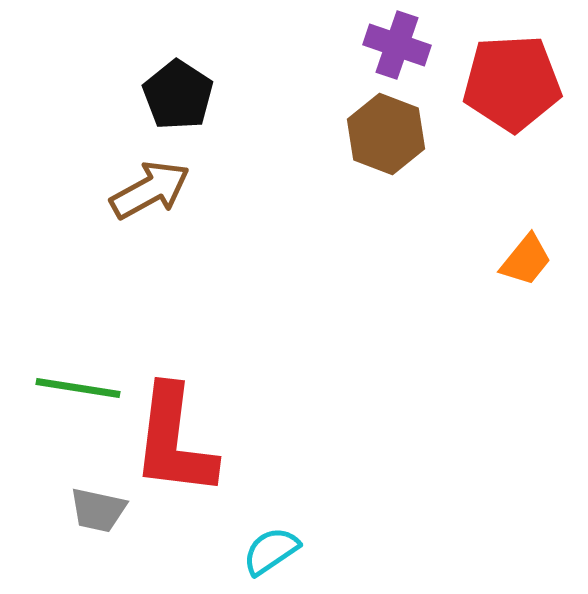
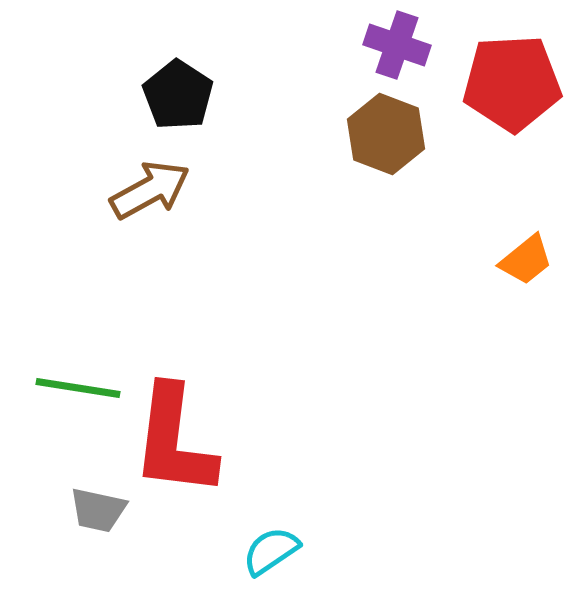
orange trapezoid: rotated 12 degrees clockwise
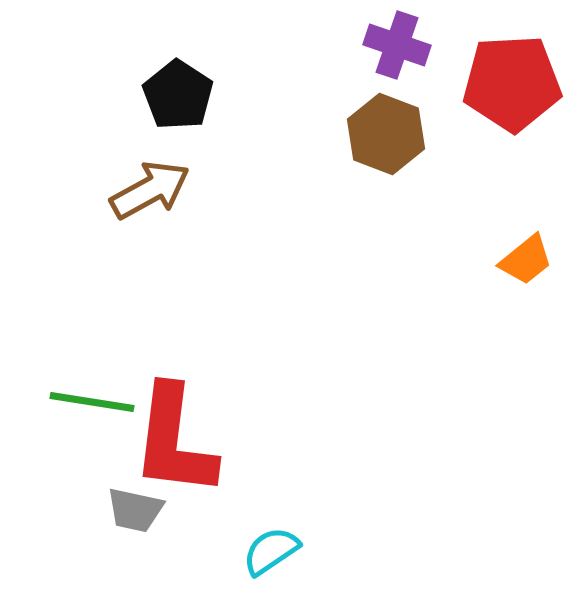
green line: moved 14 px right, 14 px down
gray trapezoid: moved 37 px right
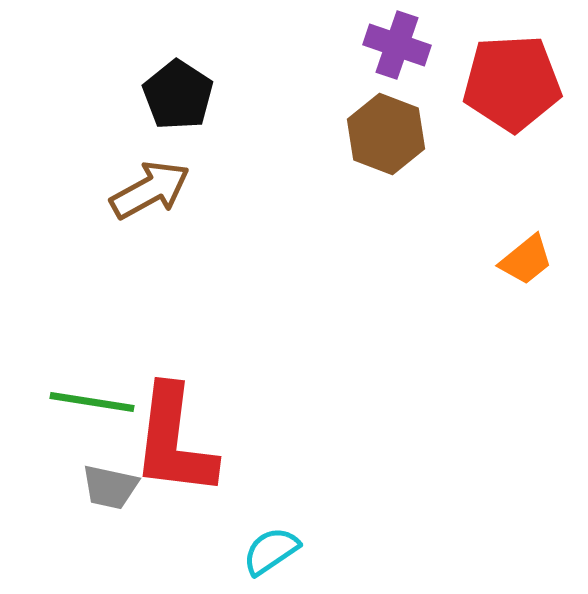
gray trapezoid: moved 25 px left, 23 px up
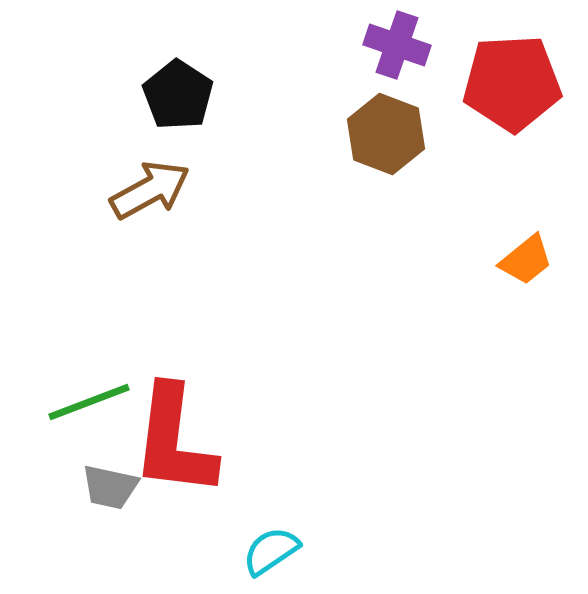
green line: moved 3 px left; rotated 30 degrees counterclockwise
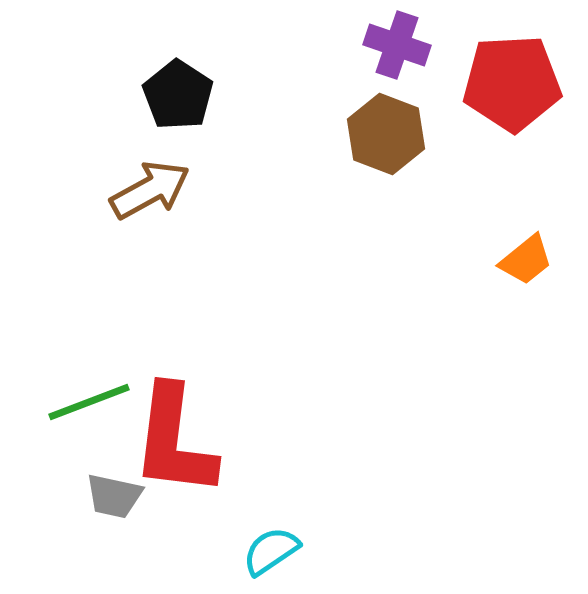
gray trapezoid: moved 4 px right, 9 px down
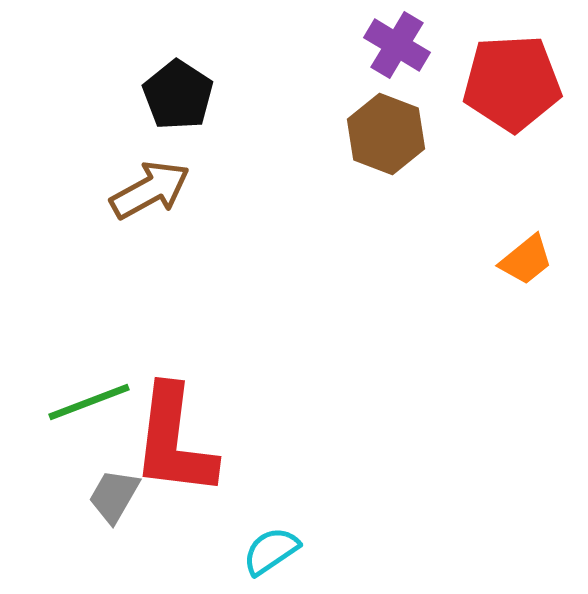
purple cross: rotated 12 degrees clockwise
gray trapezoid: rotated 108 degrees clockwise
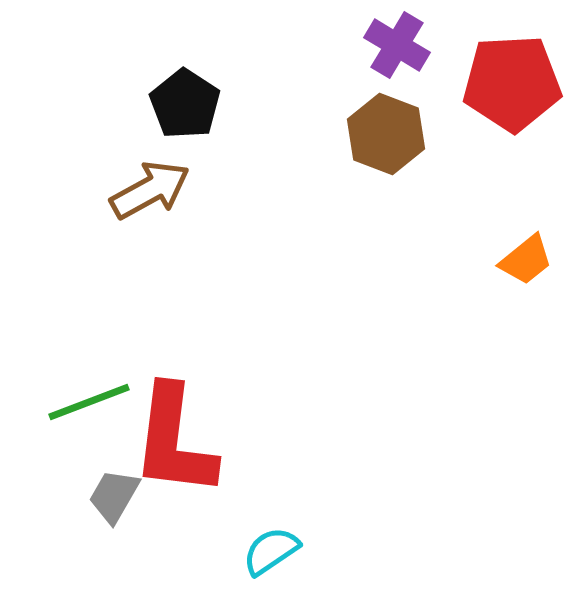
black pentagon: moved 7 px right, 9 px down
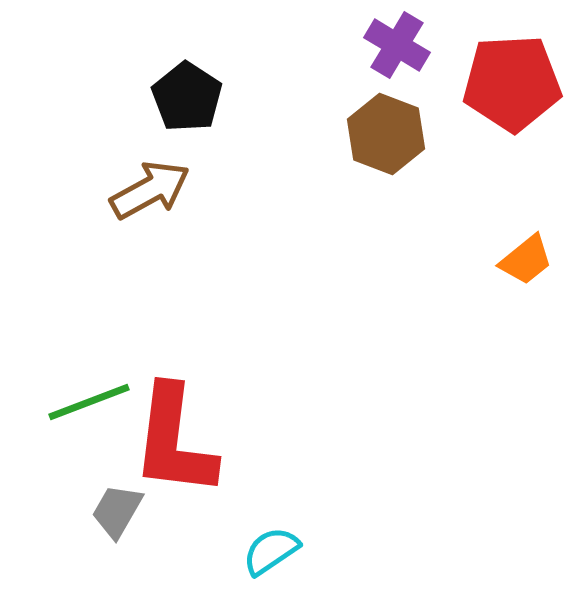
black pentagon: moved 2 px right, 7 px up
gray trapezoid: moved 3 px right, 15 px down
